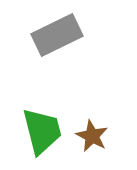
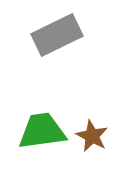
green trapezoid: rotated 84 degrees counterclockwise
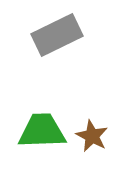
green trapezoid: rotated 6 degrees clockwise
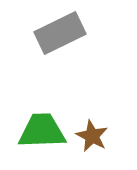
gray rectangle: moved 3 px right, 2 px up
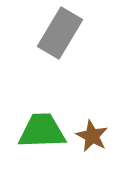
gray rectangle: rotated 33 degrees counterclockwise
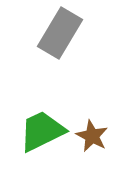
green trapezoid: rotated 24 degrees counterclockwise
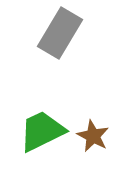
brown star: moved 1 px right
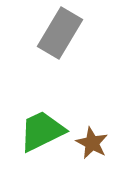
brown star: moved 1 px left, 7 px down
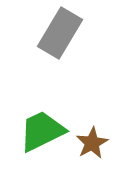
brown star: rotated 16 degrees clockwise
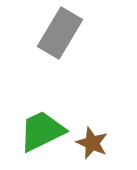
brown star: rotated 20 degrees counterclockwise
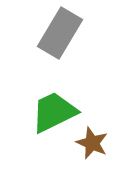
green trapezoid: moved 12 px right, 19 px up
